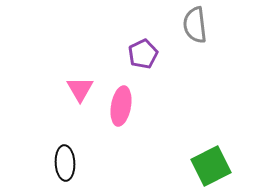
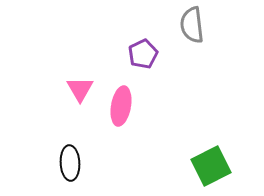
gray semicircle: moved 3 px left
black ellipse: moved 5 px right
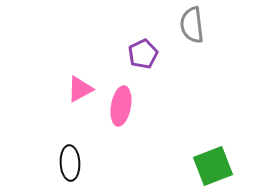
pink triangle: rotated 32 degrees clockwise
green square: moved 2 px right; rotated 6 degrees clockwise
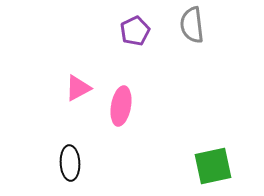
purple pentagon: moved 8 px left, 23 px up
pink triangle: moved 2 px left, 1 px up
green square: rotated 9 degrees clockwise
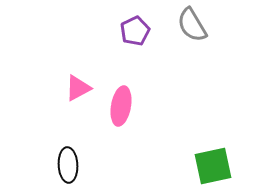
gray semicircle: rotated 24 degrees counterclockwise
black ellipse: moved 2 px left, 2 px down
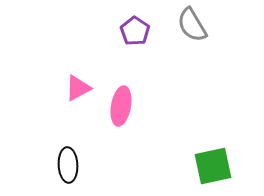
purple pentagon: rotated 12 degrees counterclockwise
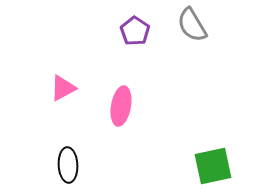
pink triangle: moved 15 px left
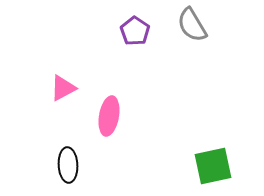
pink ellipse: moved 12 px left, 10 px down
